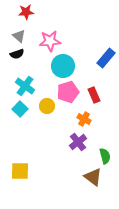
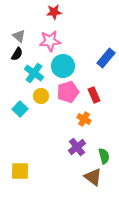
red star: moved 28 px right
black semicircle: rotated 40 degrees counterclockwise
cyan cross: moved 9 px right, 13 px up
yellow circle: moved 6 px left, 10 px up
purple cross: moved 1 px left, 5 px down
green semicircle: moved 1 px left
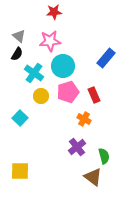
cyan square: moved 9 px down
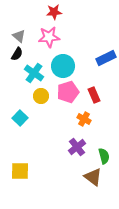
pink star: moved 1 px left, 4 px up
blue rectangle: rotated 24 degrees clockwise
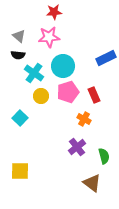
black semicircle: moved 1 px right, 1 px down; rotated 64 degrees clockwise
brown triangle: moved 1 px left, 6 px down
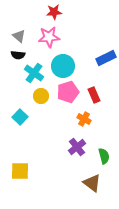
cyan square: moved 1 px up
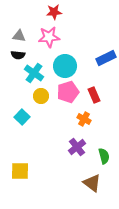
gray triangle: rotated 32 degrees counterclockwise
cyan circle: moved 2 px right
cyan square: moved 2 px right
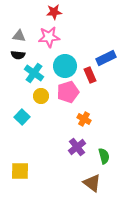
red rectangle: moved 4 px left, 20 px up
